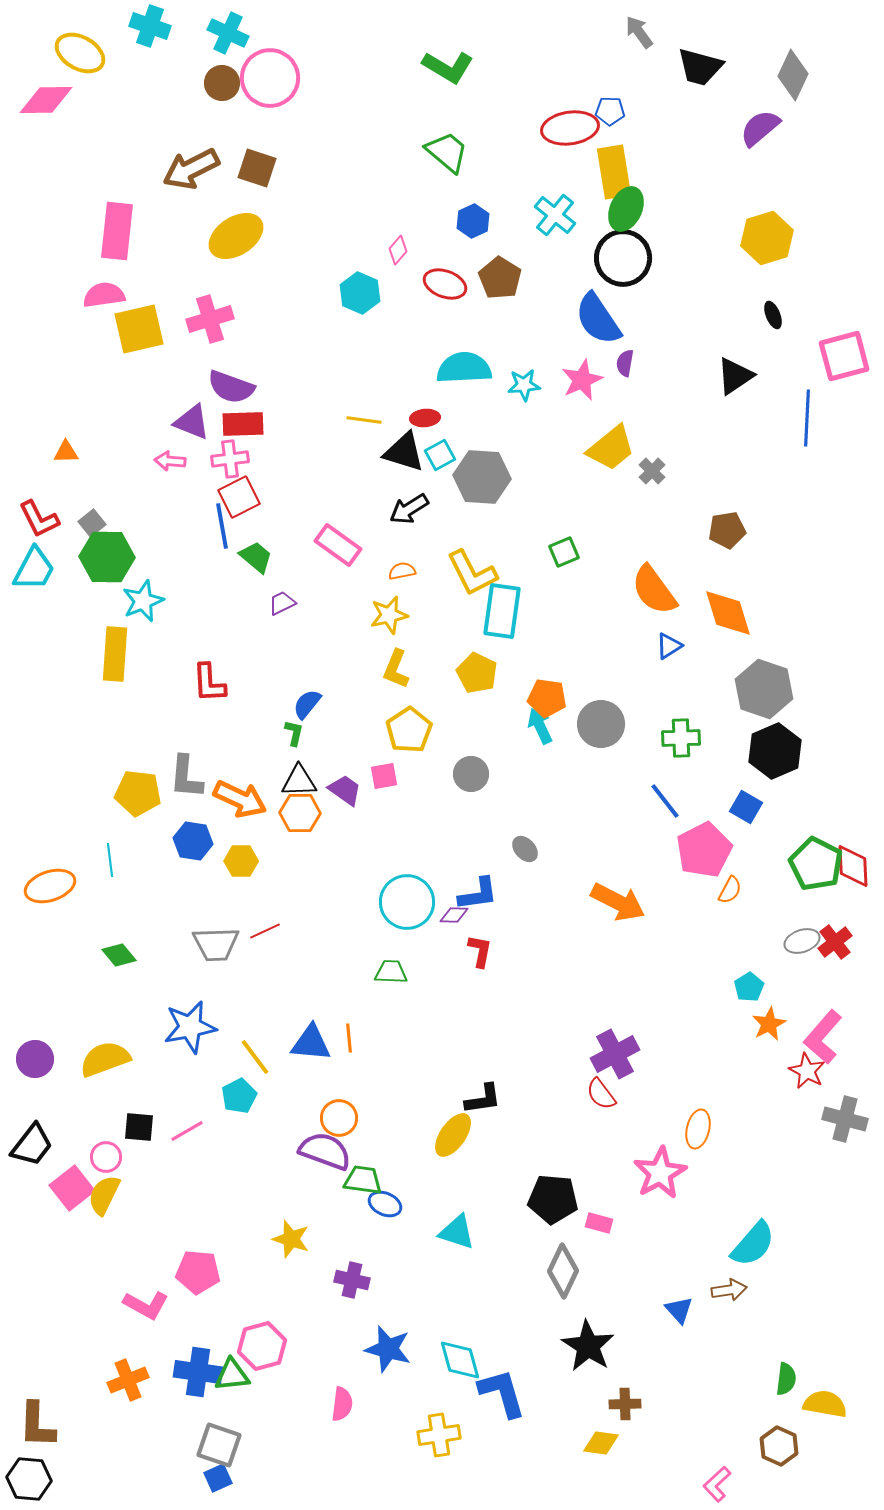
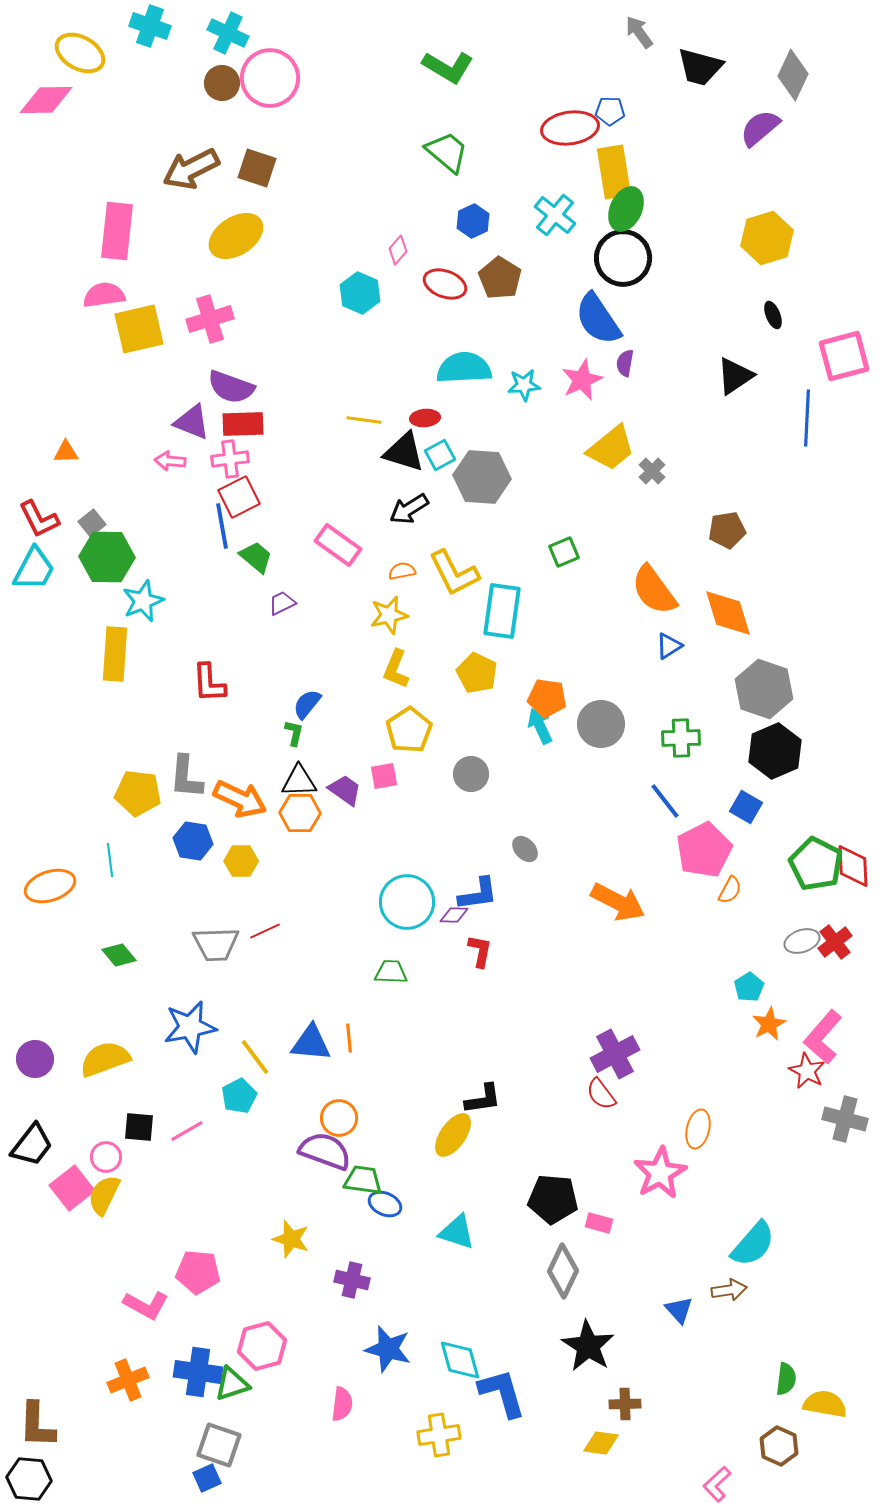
yellow L-shape at (472, 573): moved 18 px left
green triangle at (232, 1375): moved 9 px down; rotated 12 degrees counterclockwise
blue square at (218, 1478): moved 11 px left
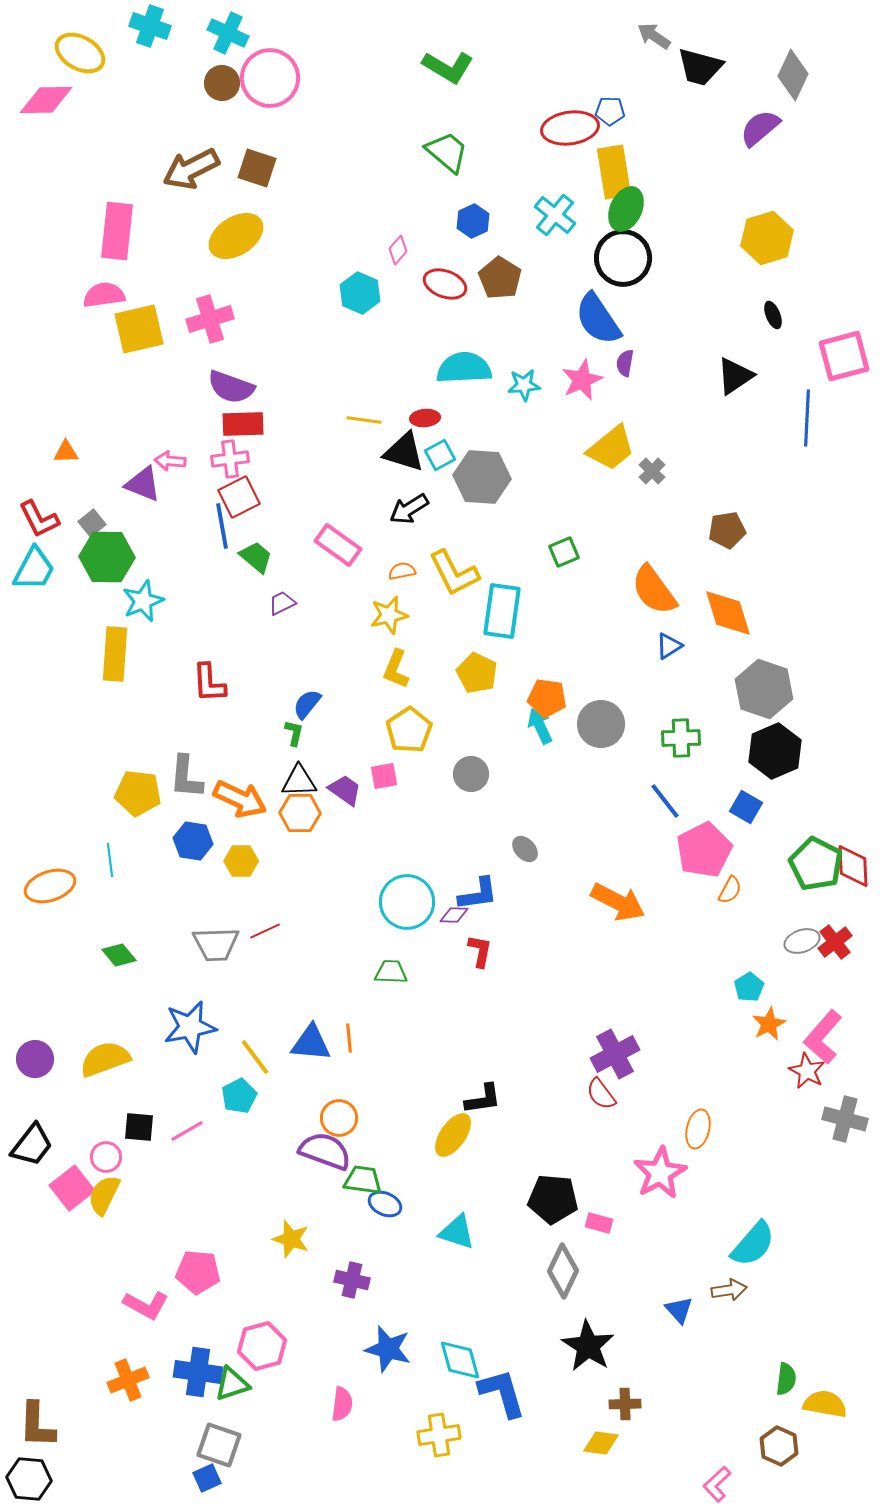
gray arrow at (639, 32): moved 15 px right, 4 px down; rotated 20 degrees counterclockwise
purple triangle at (192, 422): moved 49 px left, 62 px down
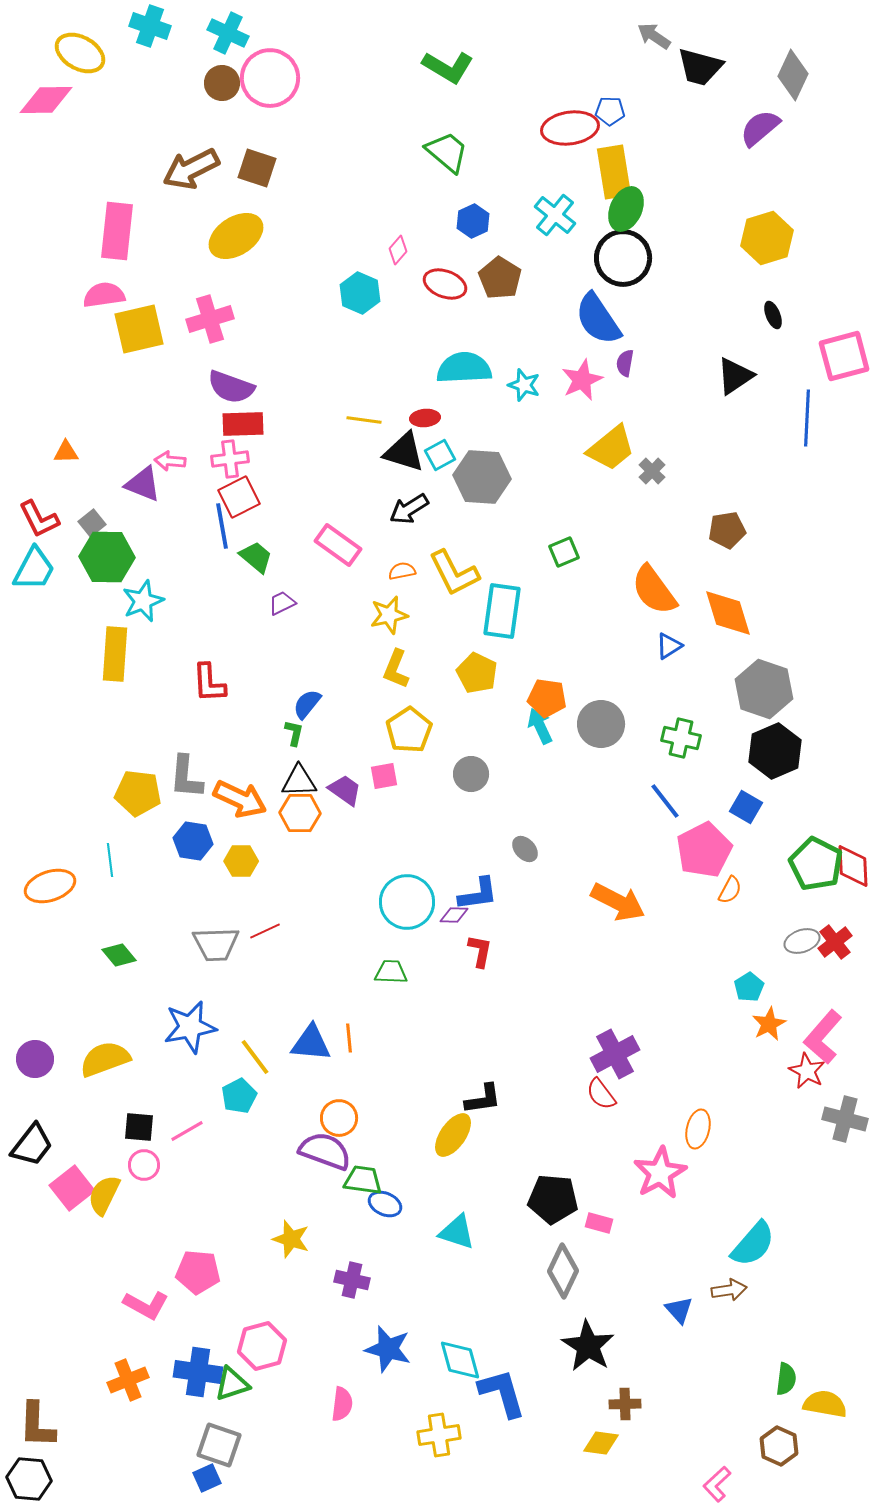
cyan star at (524, 385): rotated 24 degrees clockwise
green cross at (681, 738): rotated 15 degrees clockwise
pink circle at (106, 1157): moved 38 px right, 8 px down
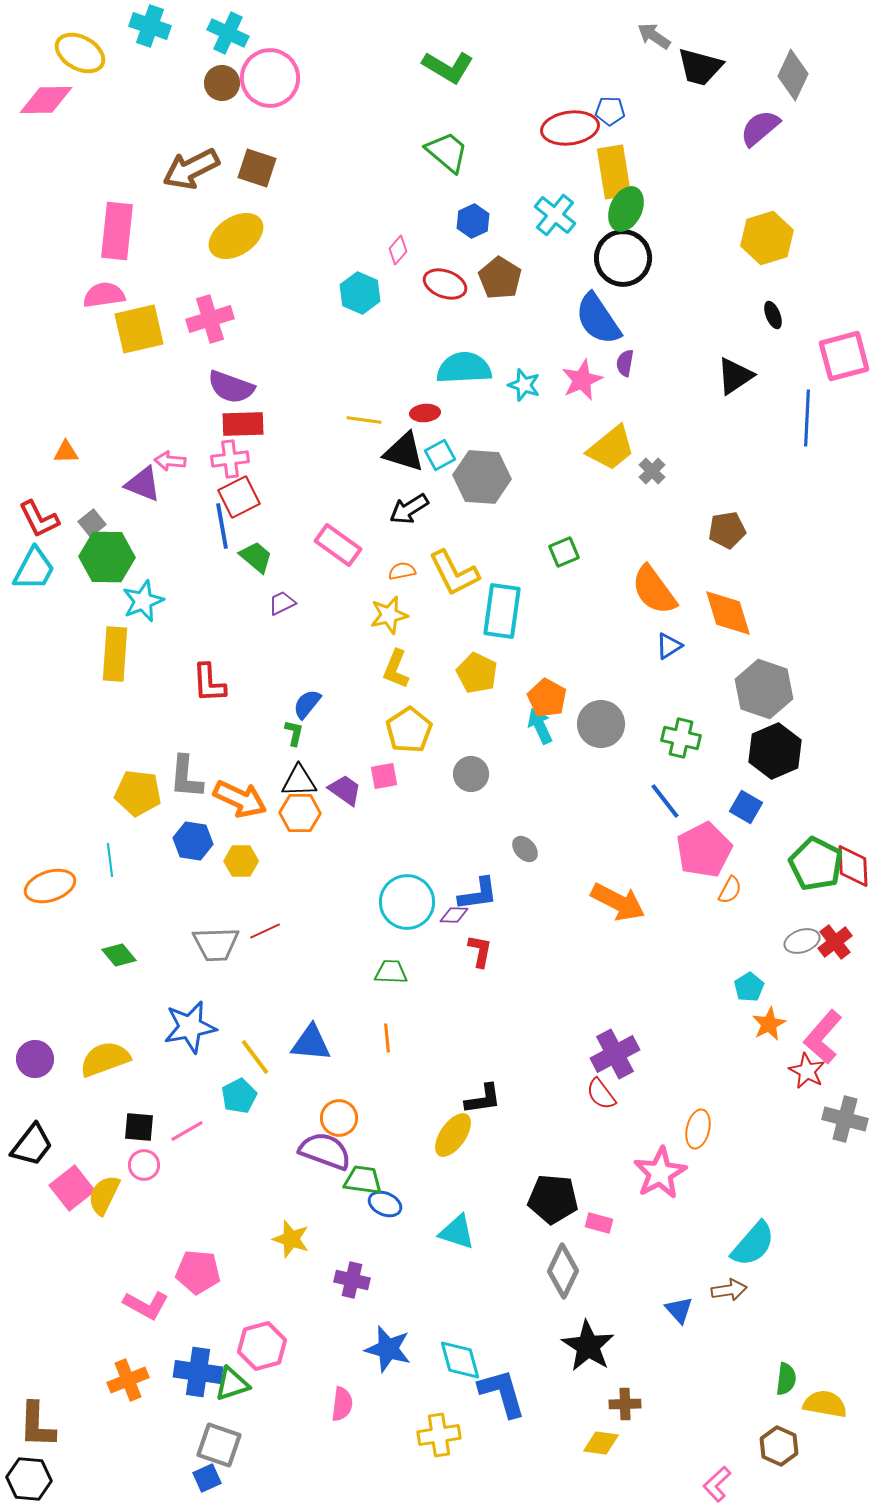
red ellipse at (425, 418): moved 5 px up
orange pentagon at (547, 698): rotated 21 degrees clockwise
orange line at (349, 1038): moved 38 px right
